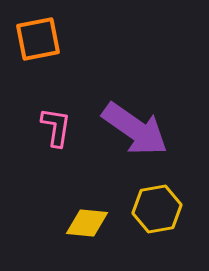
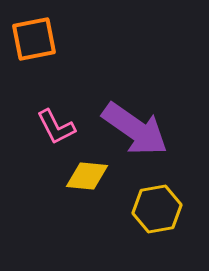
orange square: moved 4 px left
pink L-shape: rotated 144 degrees clockwise
yellow diamond: moved 47 px up
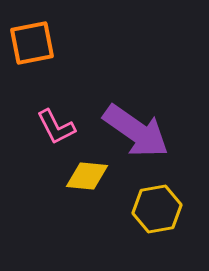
orange square: moved 2 px left, 4 px down
purple arrow: moved 1 px right, 2 px down
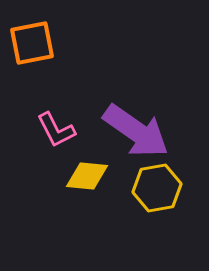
pink L-shape: moved 3 px down
yellow hexagon: moved 21 px up
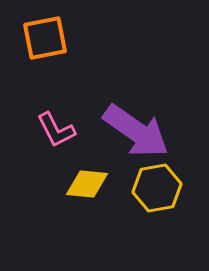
orange square: moved 13 px right, 5 px up
yellow diamond: moved 8 px down
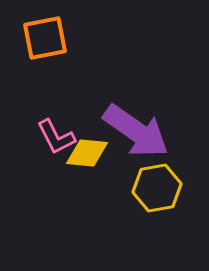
pink L-shape: moved 7 px down
yellow diamond: moved 31 px up
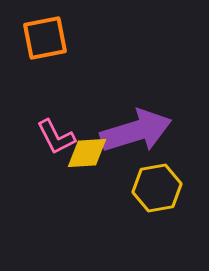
purple arrow: rotated 52 degrees counterclockwise
yellow diamond: rotated 9 degrees counterclockwise
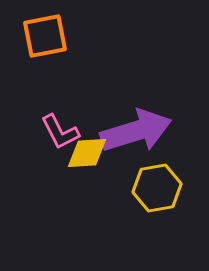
orange square: moved 2 px up
pink L-shape: moved 4 px right, 5 px up
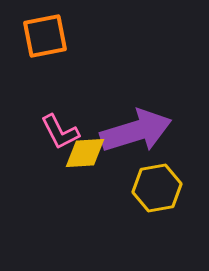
yellow diamond: moved 2 px left
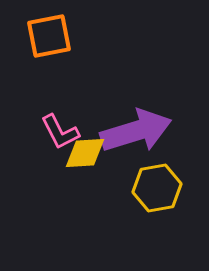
orange square: moved 4 px right
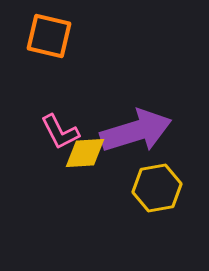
orange square: rotated 24 degrees clockwise
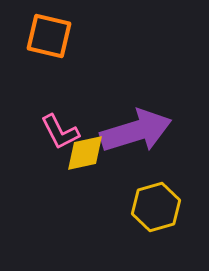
yellow diamond: rotated 9 degrees counterclockwise
yellow hexagon: moved 1 px left, 19 px down; rotated 6 degrees counterclockwise
